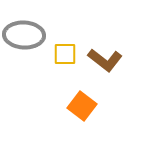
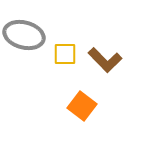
gray ellipse: rotated 12 degrees clockwise
brown L-shape: rotated 8 degrees clockwise
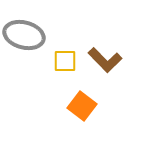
yellow square: moved 7 px down
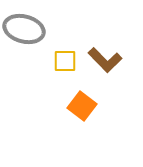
gray ellipse: moved 6 px up
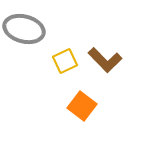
yellow square: rotated 25 degrees counterclockwise
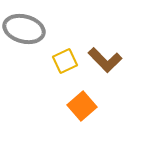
orange square: rotated 12 degrees clockwise
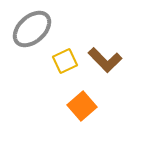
gray ellipse: moved 8 px right; rotated 57 degrees counterclockwise
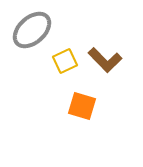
gray ellipse: moved 1 px down
orange square: rotated 32 degrees counterclockwise
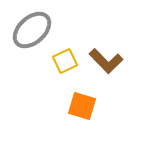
brown L-shape: moved 1 px right, 1 px down
